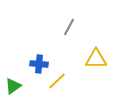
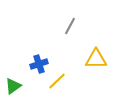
gray line: moved 1 px right, 1 px up
blue cross: rotated 24 degrees counterclockwise
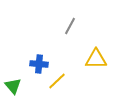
blue cross: rotated 24 degrees clockwise
green triangle: rotated 36 degrees counterclockwise
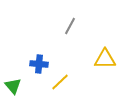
yellow triangle: moved 9 px right
yellow line: moved 3 px right, 1 px down
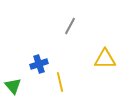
blue cross: rotated 24 degrees counterclockwise
yellow line: rotated 60 degrees counterclockwise
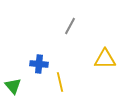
blue cross: rotated 24 degrees clockwise
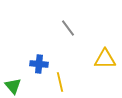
gray line: moved 2 px left, 2 px down; rotated 66 degrees counterclockwise
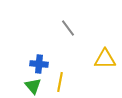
yellow line: rotated 24 degrees clockwise
green triangle: moved 20 px right
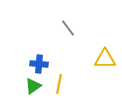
yellow line: moved 1 px left, 2 px down
green triangle: rotated 36 degrees clockwise
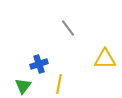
blue cross: rotated 24 degrees counterclockwise
green triangle: moved 10 px left; rotated 18 degrees counterclockwise
